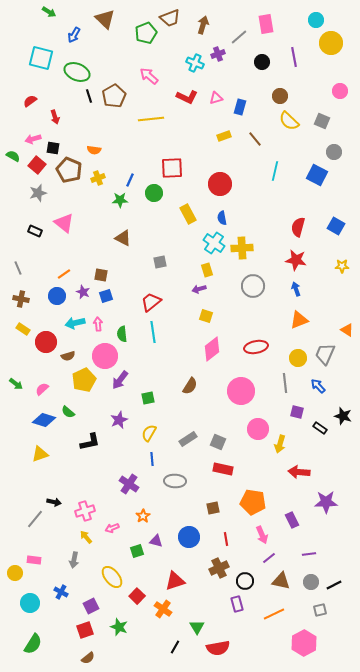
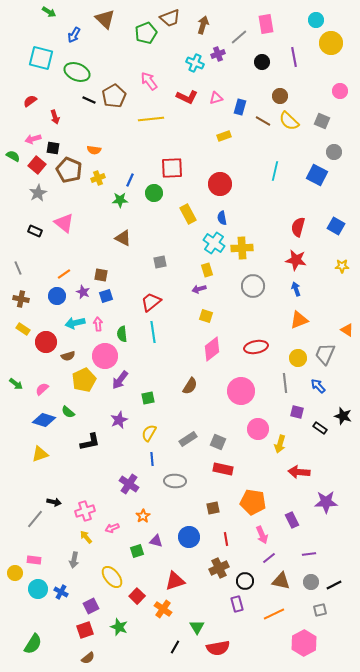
pink arrow at (149, 76): moved 5 px down; rotated 12 degrees clockwise
black line at (89, 96): moved 4 px down; rotated 48 degrees counterclockwise
brown line at (255, 139): moved 8 px right, 18 px up; rotated 21 degrees counterclockwise
gray star at (38, 193): rotated 12 degrees counterclockwise
cyan circle at (30, 603): moved 8 px right, 14 px up
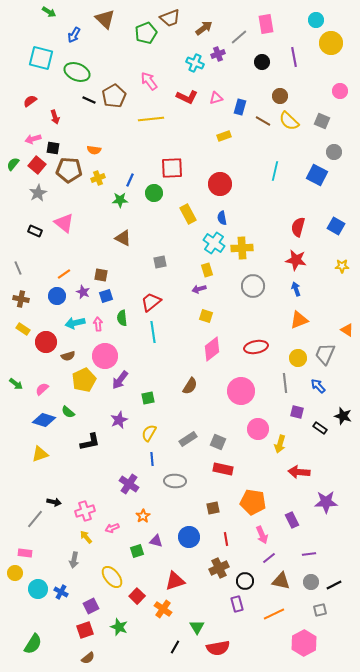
brown arrow at (203, 25): moved 1 px right, 3 px down; rotated 36 degrees clockwise
green semicircle at (13, 156): moved 8 px down; rotated 80 degrees counterclockwise
brown pentagon at (69, 170): rotated 20 degrees counterclockwise
green semicircle at (122, 334): moved 16 px up
pink rectangle at (34, 560): moved 9 px left, 7 px up
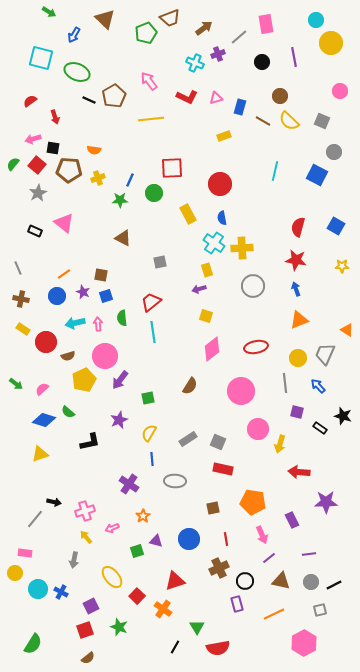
blue circle at (189, 537): moved 2 px down
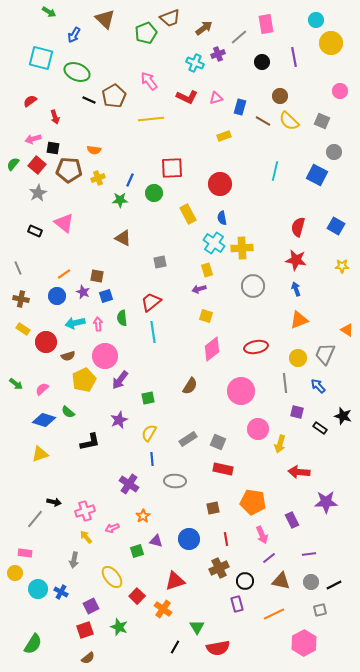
brown square at (101, 275): moved 4 px left, 1 px down
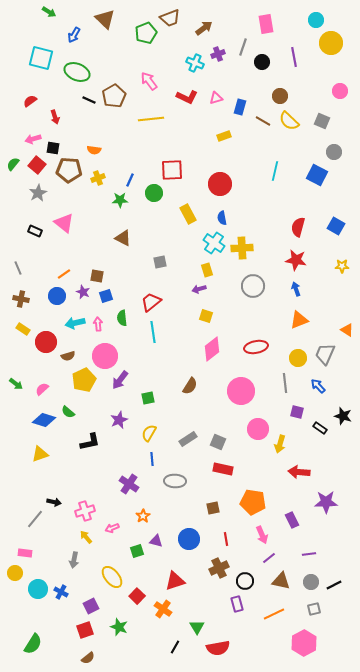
gray line at (239, 37): moved 4 px right, 10 px down; rotated 30 degrees counterclockwise
red square at (172, 168): moved 2 px down
gray square at (320, 610): moved 6 px left, 1 px up
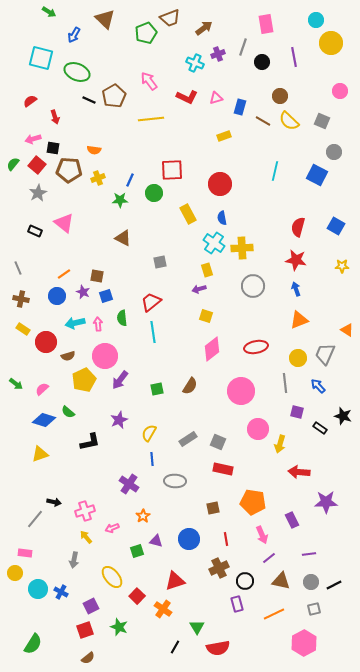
green square at (148, 398): moved 9 px right, 9 px up
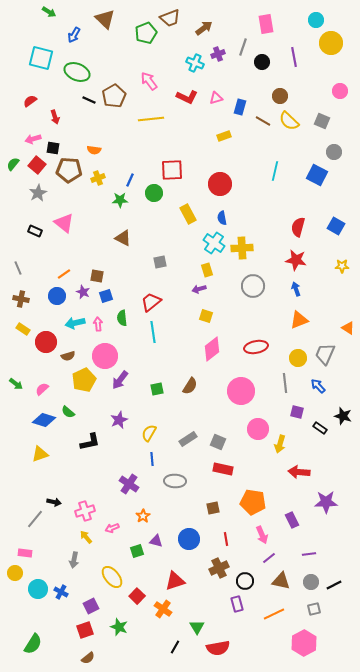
orange triangle at (347, 330): moved 1 px right, 2 px up
